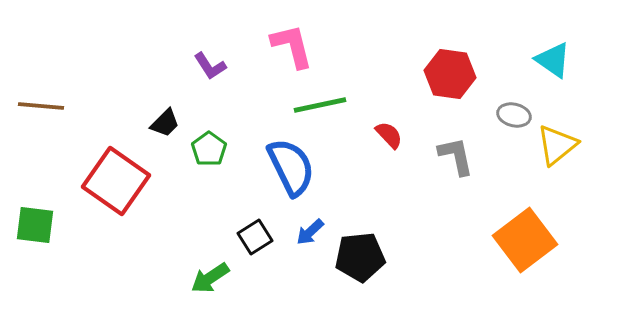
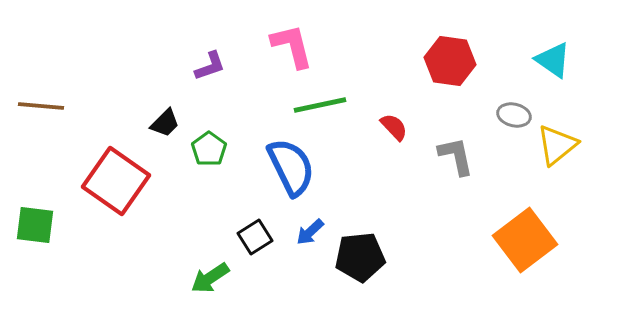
purple L-shape: rotated 76 degrees counterclockwise
red hexagon: moved 13 px up
red semicircle: moved 5 px right, 8 px up
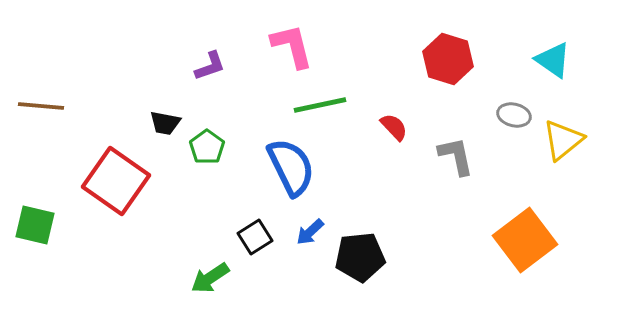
red hexagon: moved 2 px left, 2 px up; rotated 9 degrees clockwise
black trapezoid: rotated 56 degrees clockwise
yellow triangle: moved 6 px right, 5 px up
green pentagon: moved 2 px left, 2 px up
green square: rotated 6 degrees clockwise
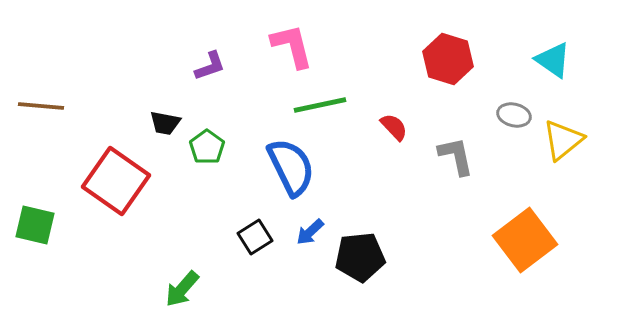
green arrow: moved 28 px left, 11 px down; rotated 15 degrees counterclockwise
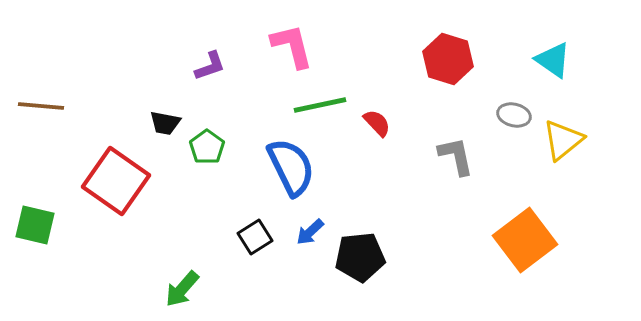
red semicircle: moved 17 px left, 4 px up
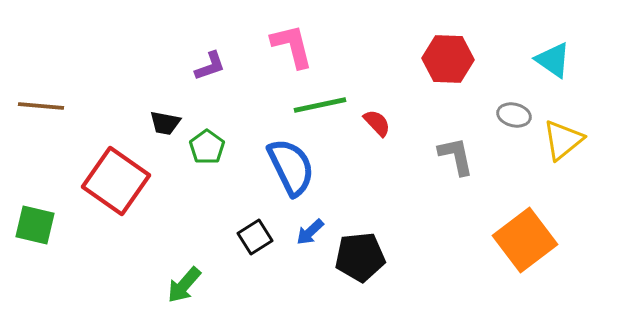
red hexagon: rotated 15 degrees counterclockwise
green arrow: moved 2 px right, 4 px up
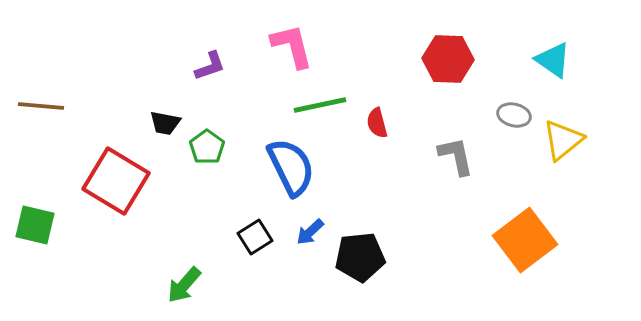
red semicircle: rotated 152 degrees counterclockwise
red square: rotated 4 degrees counterclockwise
